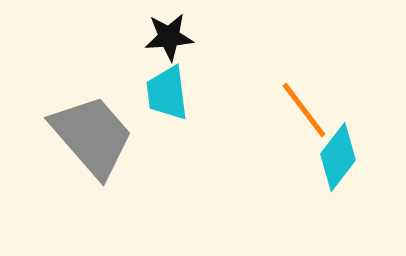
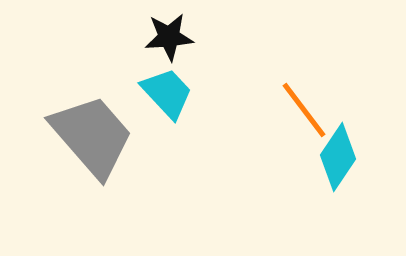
cyan trapezoid: rotated 144 degrees clockwise
cyan diamond: rotated 4 degrees counterclockwise
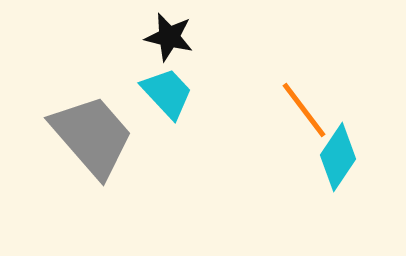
black star: rotated 18 degrees clockwise
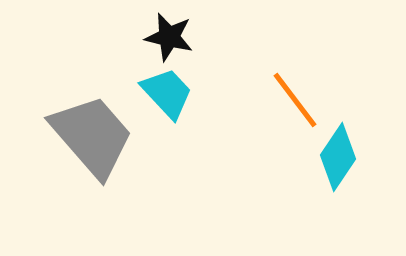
orange line: moved 9 px left, 10 px up
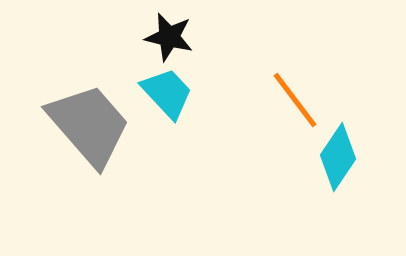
gray trapezoid: moved 3 px left, 11 px up
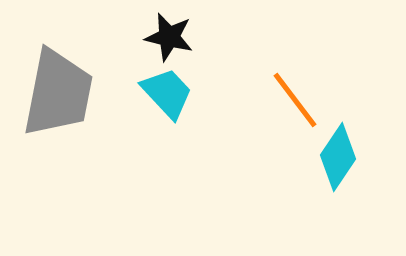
gray trapezoid: moved 31 px left, 32 px up; rotated 52 degrees clockwise
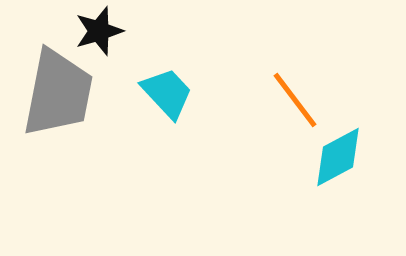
black star: moved 70 px left, 6 px up; rotated 30 degrees counterclockwise
cyan diamond: rotated 28 degrees clockwise
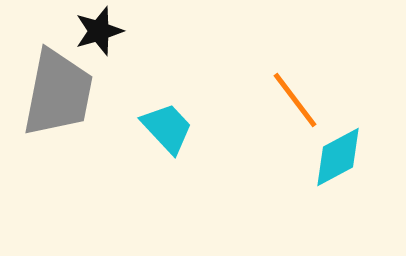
cyan trapezoid: moved 35 px down
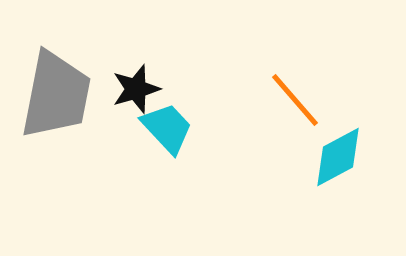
black star: moved 37 px right, 58 px down
gray trapezoid: moved 2 px left, 2 px down
orange line: rotated 4 degrees counterclockwise
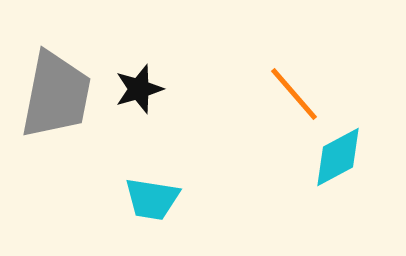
black star: moved 3 px right
orange line: moved 1 px left, 6 px up
cyan trapezoid: moved 15 px left, 71 px down; rotated 142 degrees clockwise
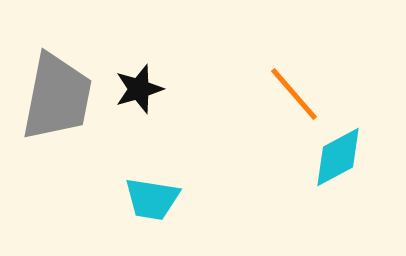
gray trapezoid: moved 1 px right, 2 px down
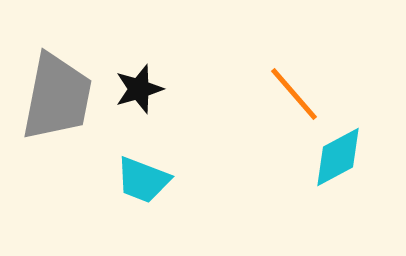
cyan trapezoid: moved 9 px left, 19 px up; rotated 12 degrees clockwise
